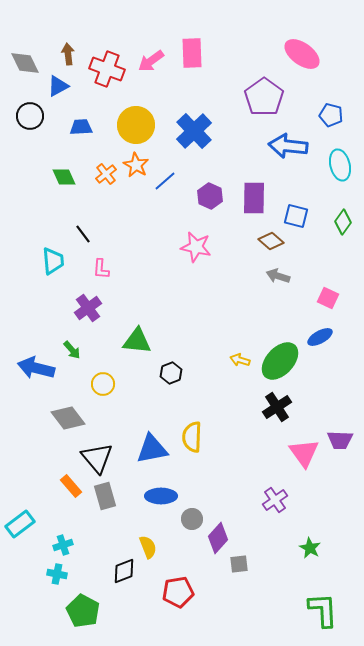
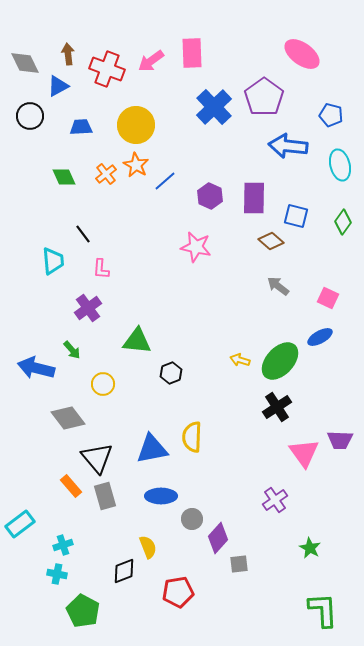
blue cross at (194, 131): moved 20 px right, 24 px up
gray arrow at (278, 276): moved 10 px down; rotated 20 degrees clockwise
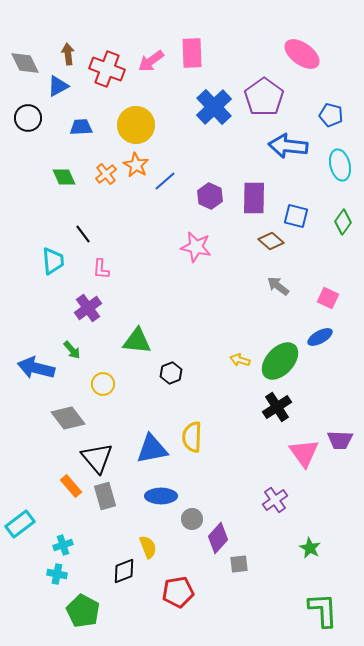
black circle at (30, 116): moved 2 px left, 2 px down
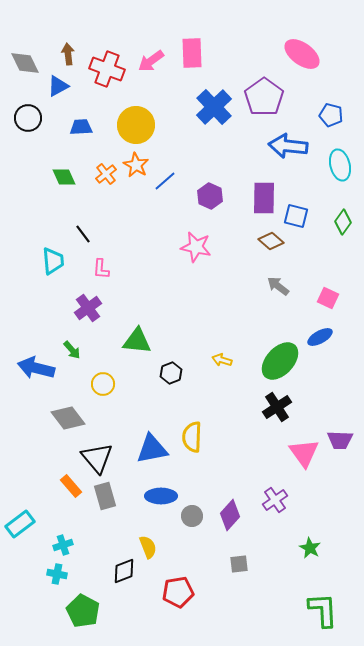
purple rectangle at (254, 198): moved 10 px right
yellow arrow at (240, 360): moved 18 px left
gray circle at (192, 519): moved 3 px up
purple diamond at (218, 538): moved 12 px right, 23 px up
